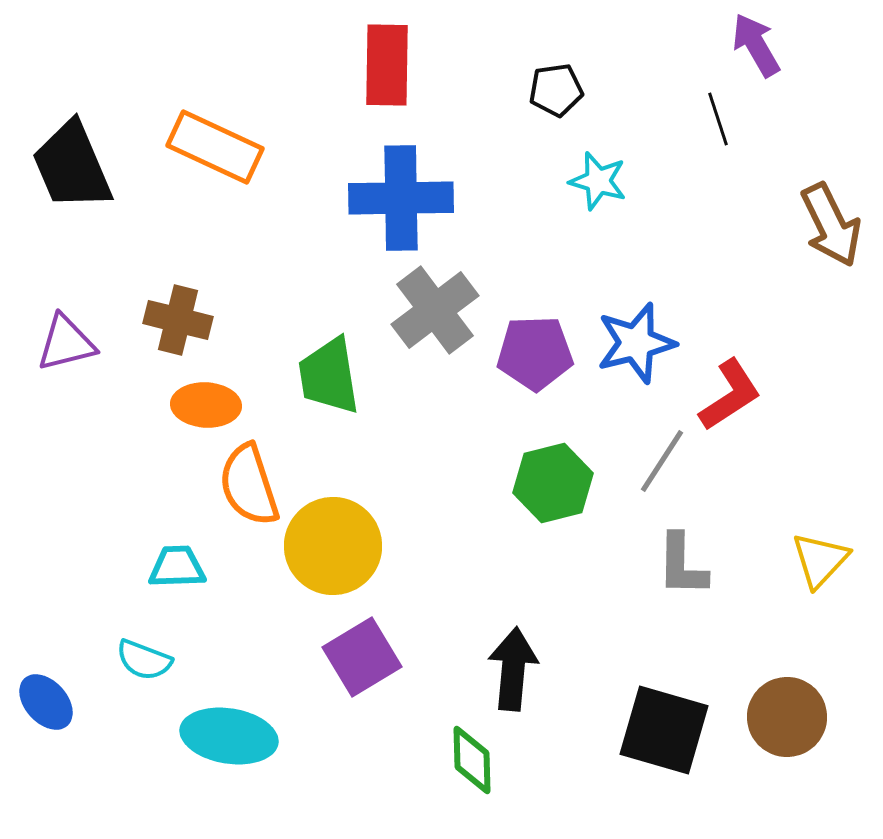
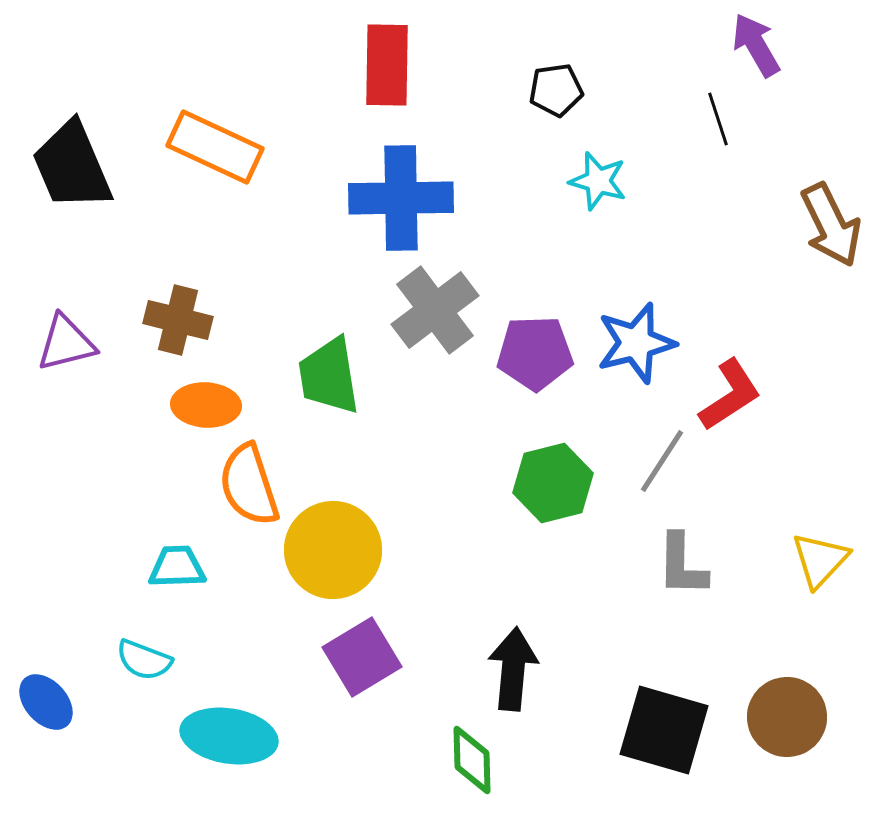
yellow circle: moved 4 px down
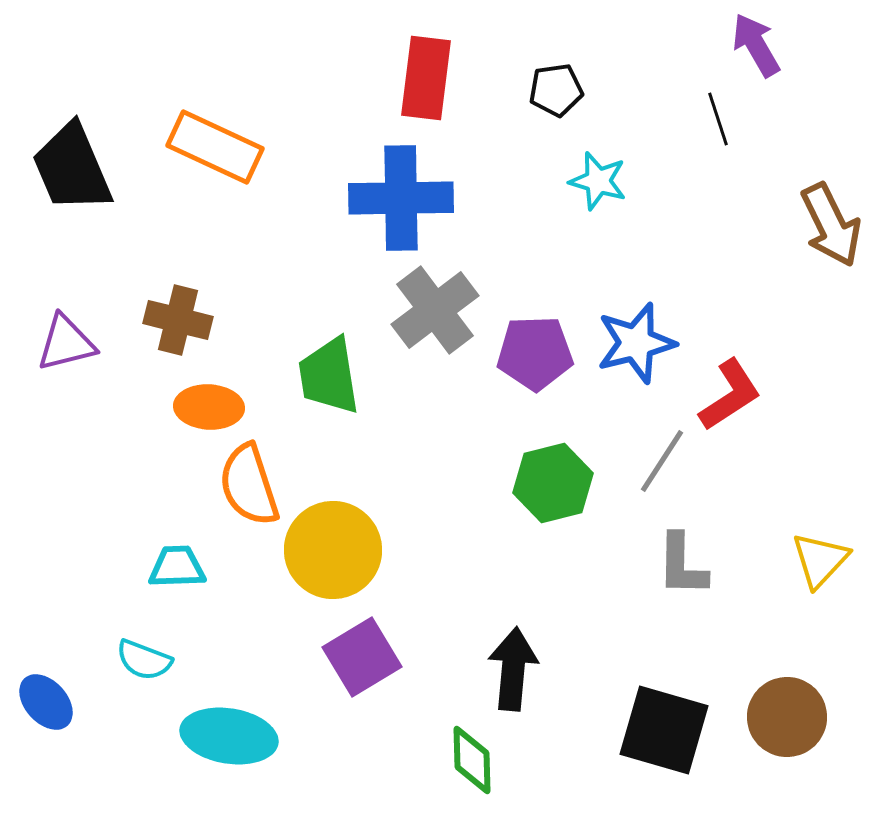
red rectangle: moved 39 px right, 13 px down; rotated 6 degrees clockwise
black trapezoid: moved 2 px down
orange ellipse: moved 3 px right, 2 px down
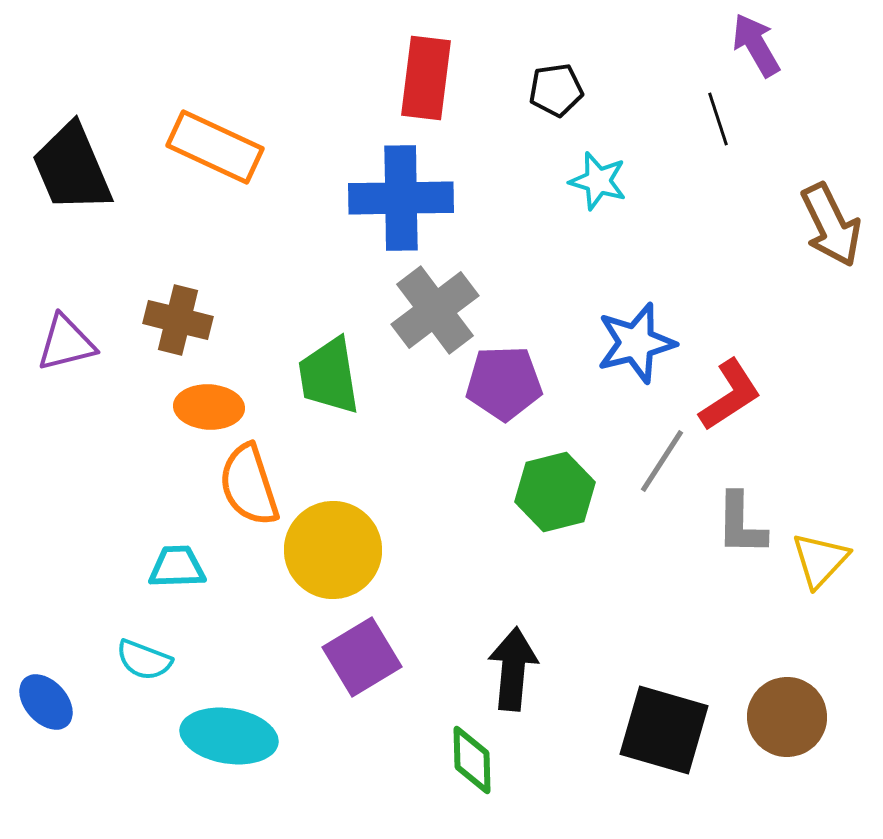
purple pentagon: moved 31 px left, 30 px down
green hexagon: moved 2 px right, 9 px down
gray L-shape: moved 59 px right, 41 px up
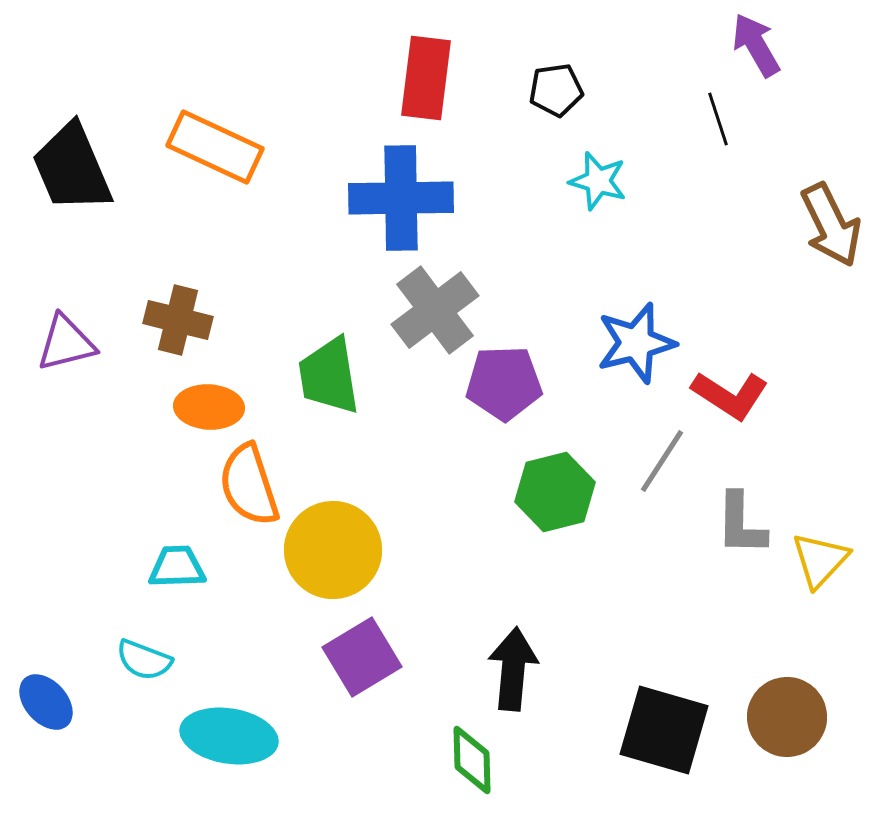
red L-shape: rotated 66 degrees clockwise
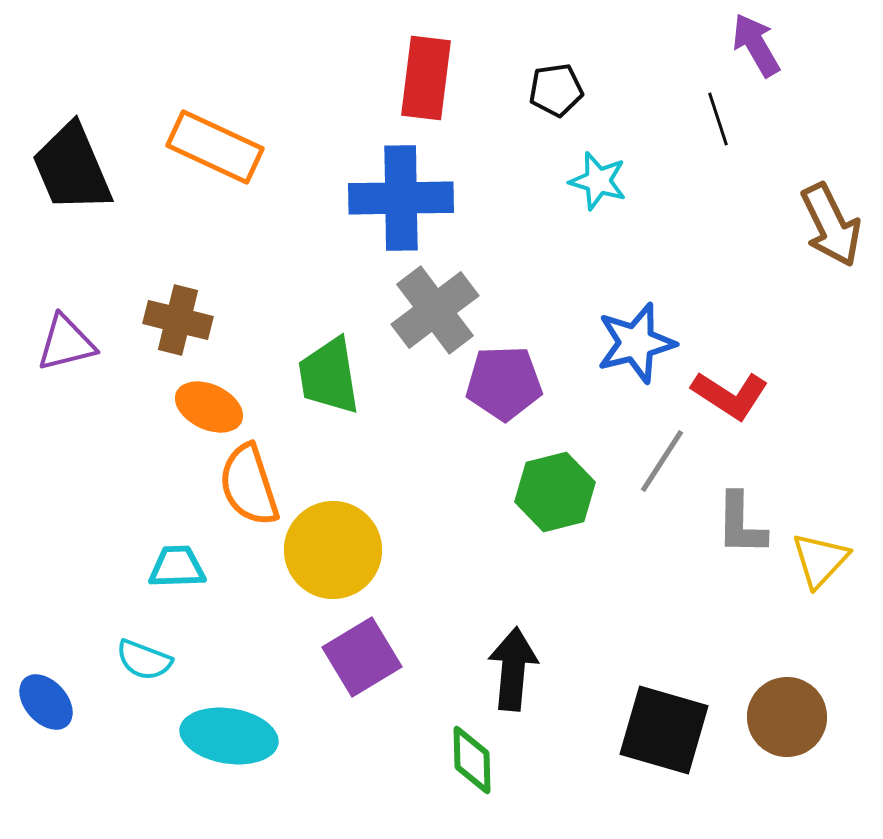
orange ellipse: rotated 22 degrees clockwise
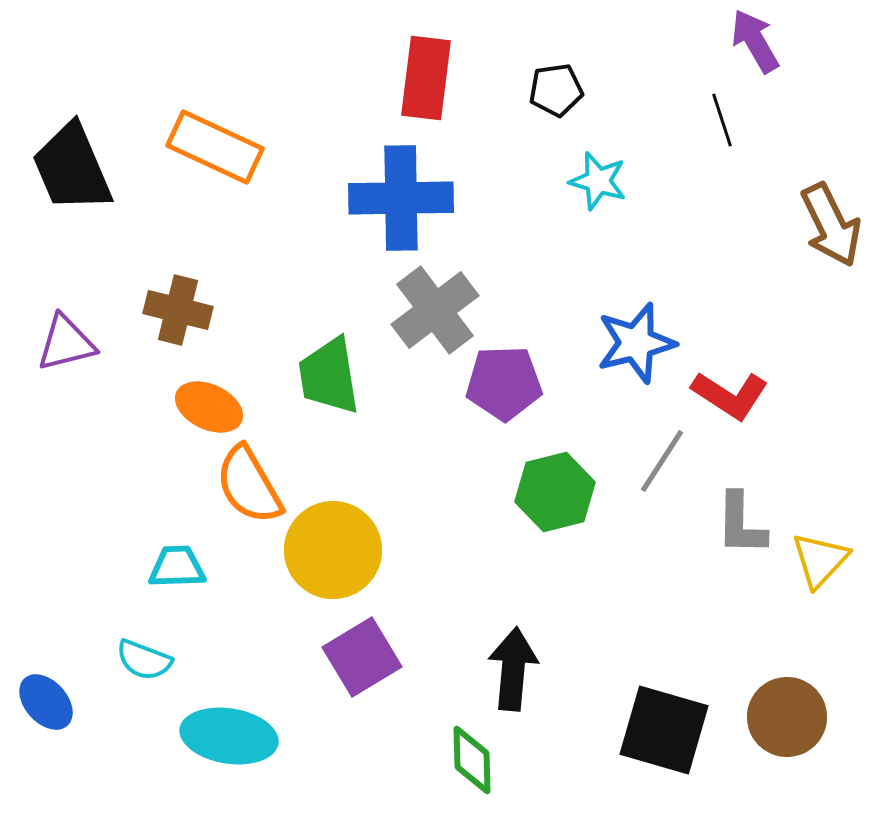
purple arrow: moved 1 px left, 4 px up
black line: moved 4 px right, 1 px down
brown cross: moved 10 px up
orange semicircle: rotated 12 degrees counterclockwise
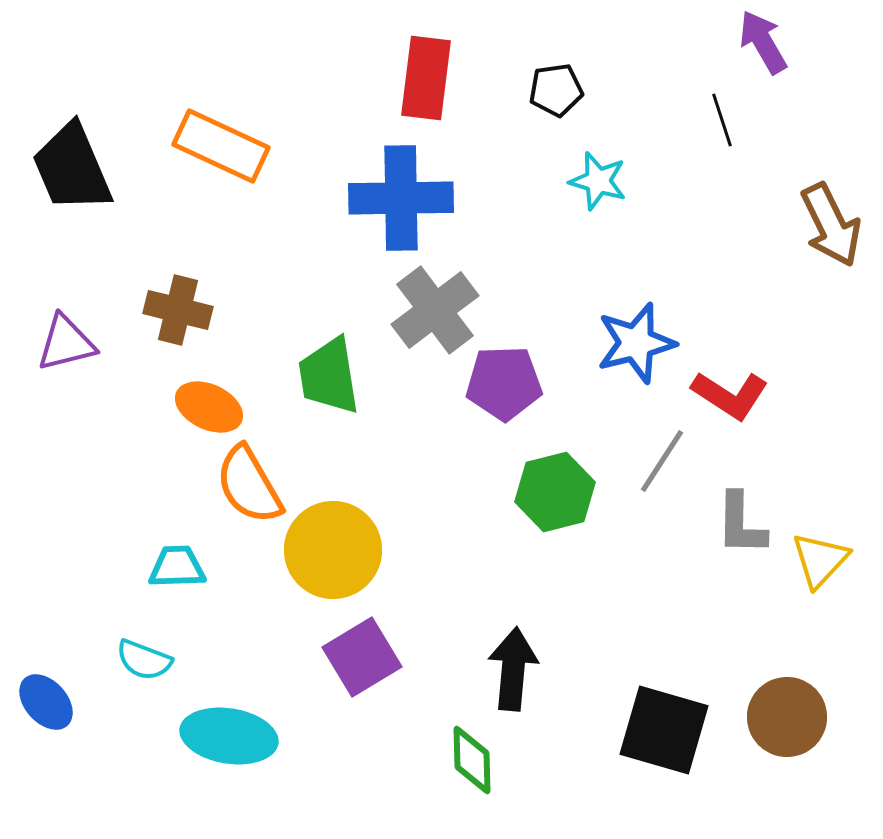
purple arrow: moved 8 px right, 1 px down
orange rectangle: moved 6 px right, 1 px up
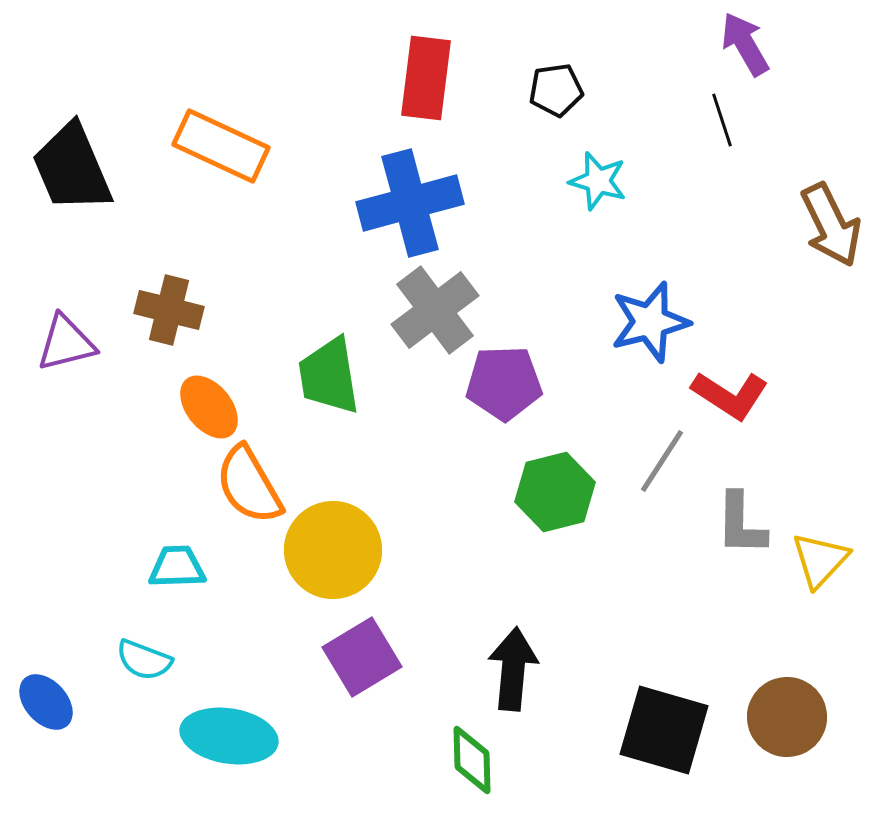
purple arrow: moved 18 px left, 2 px down
blue cross: moved 9 px right, 5 px down; rotated 14 degrees counterclockwise
brown cross: moved 9 px left
blue star: moved 14 px right, 21 px up
orange ellipse: rotated 26 degrees clockwise
